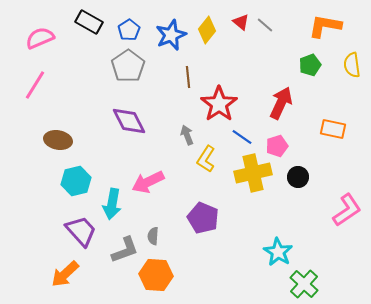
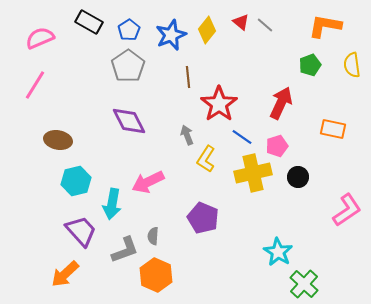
orange hexagon: rotated 20 degrees clockwise
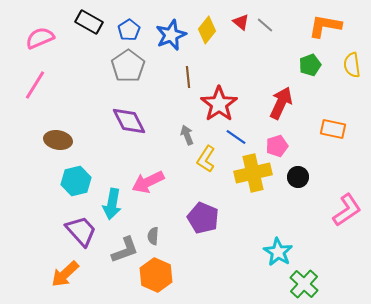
blue line: moved 6 px left
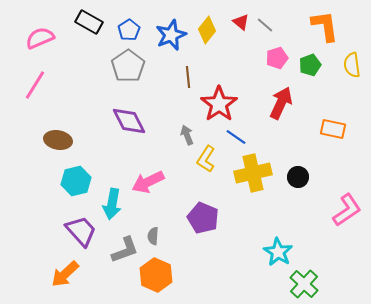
orange L-shape: rotated 72 degrees clockwise
pink pentagon: moved 88 px up
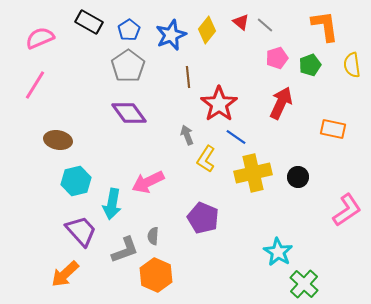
purple diamond: moved 8 px up; rotated 9 degrees counterclockwise
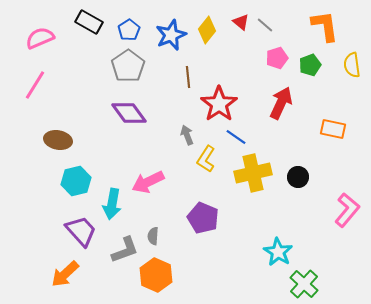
pink L-shape: rotated 16 degrees counterclockwise
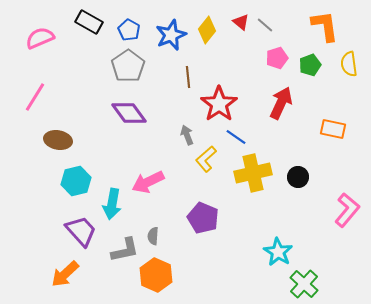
blue pentagon: rotated 10 degrees counterclockwise
yellow semicircle: moved 3 px left, 1 px up
pink line: moved 12 px down
yellow L-shape: rotated 16 degrees clockwise
gray L-shape: rotated 8 degrees clockwise
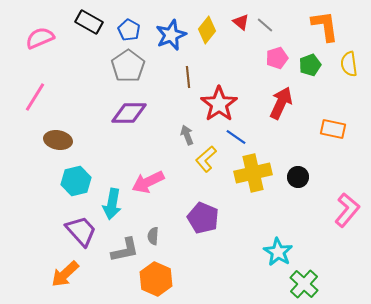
purple diamond: rotated 54 degrees counterclockwise
orange hexagon: moved 4 px down
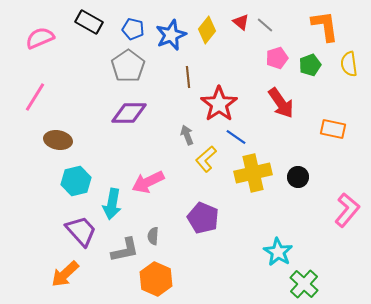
blue pentagon: moved 4 px right, 1 px up; rotated 15 degrees counterclockwise
red arrow: rotated 120 degrees clockwise
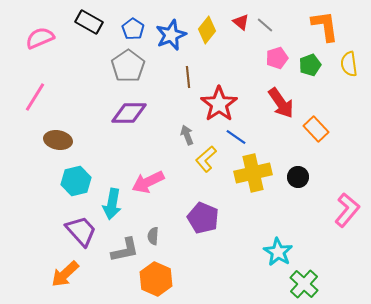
blue pentagon: rotated 20 degrees clockwise
orange rectangle: moved 17 px left; rotated 35 degrees clockwise
